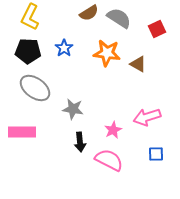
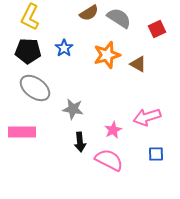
orange star: moved 2 px down; rotated 24 degrees counterclockwise
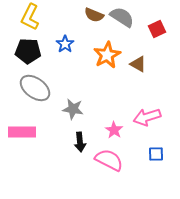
brown semicircle: moved 5 px right, 2 px down; rotated 54 degrees clockwise
gray semicircle: moved 3 px right, 1 px up
blue star: moved 1 px right, 4 px up
orange star: rotated 12 degrees counterclockwise
pink star: moved 1 px right; rotated 12 degrees counterclockwise
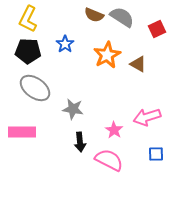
yellow L-shape: moved 2 px left, 2 px down
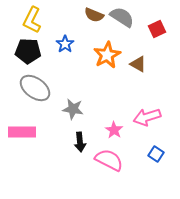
yellow L-shape: moved 4 px right, 1 px down
blue square: rotated 35 degrees clockwise
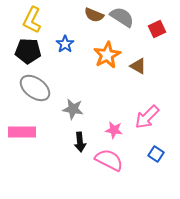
brown triangle: moved 2 px down
pink arrow: rotated 28 degrees counterclockwise
pink star: rotated 24 degrees counterclockwise
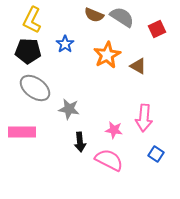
gray star: moved 4 px left
pink arrow: moved 3 px left, 1 px down; rotated 40 degrees counterclockwise
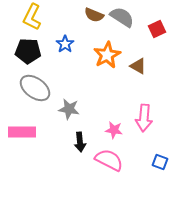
yellow L-shape: moved 3 px up
blue square: moved 4 px right, 8 px down; rotated 14 degrees counterclockwise
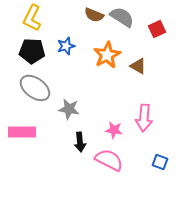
yellow L-shape: moved 1 px down
blue star: moved 1 px right, 2 px down; rotated 18 degrees clockwise
black pentagon: moved 4 px right
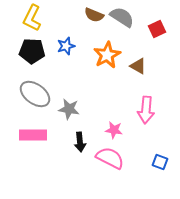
gray ellipse: moved 6 px down
pink arrow: moved 2 px right, 8 px up
pink rectangle: moved 11 px right, 3 px down
pink semicircle: moved 1 px right, 2 px up
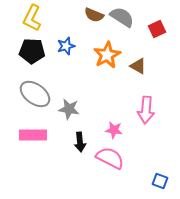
blue square: moved 19 px down
